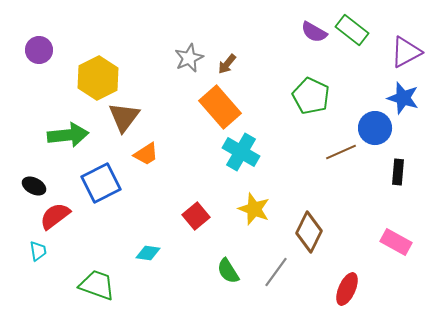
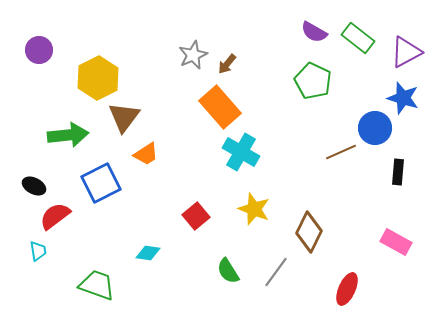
green rectangle: moved 6 px right, 8 px down
gray star: moved 4 px right, 3 px up
green pentagon: moved 2 px right, 15 px up
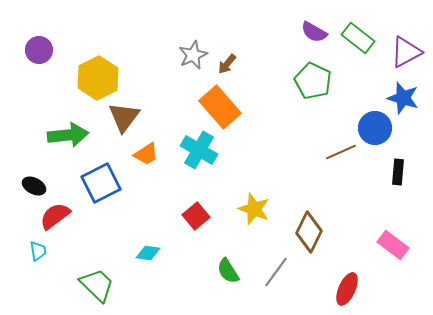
cyan cross: moved 42 px left, 2 px up
pink rectangle: moved 3 px left, 3 px down; rotated 8 degrees clockwise
green trapezoid: rotated 24 degrees clockwise
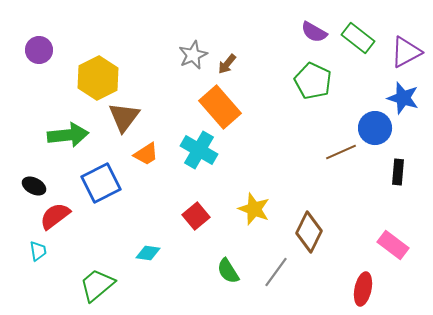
green trapezoid: rotated 84 degrees counterclockwise
red ellipse: moved 16 px right; rotated 12 degrees counterclockwise
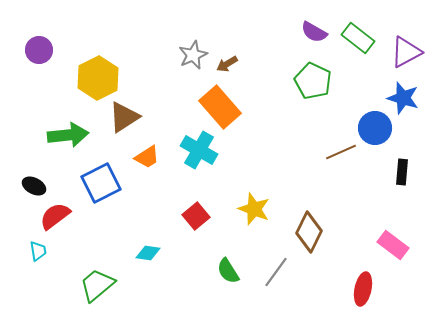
brown arrow: rotated 20 degrees clockwise
brown triangle: rotated 20 degrees clockwise
orange trapezoid: moved 1 px right, 3 px down
black rectangle: moved 4 px right
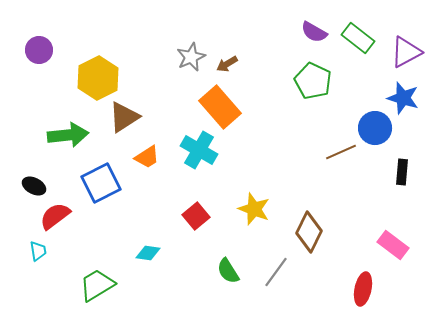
gray star: moved 2 px left, 2 px down
green trapezoid: rotated 9 degrees clockwise
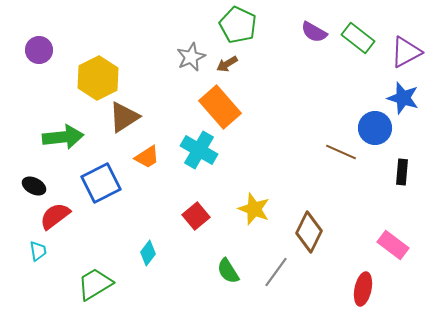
green pentagon: moved 75 px left, 56 px up
green arrow: moved 5 px left, 2 px down
brown line: rotated 48 degrees clockwise
cyan diamond: rotated 60 degrees counterclockwise
green trapezoid: moved 2 px left, 1 px up
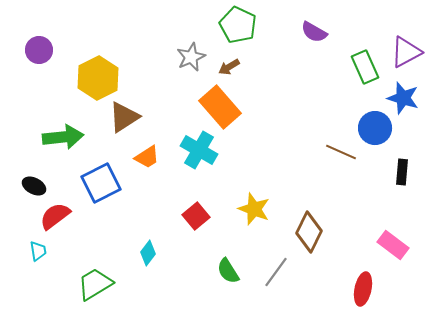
green rectangle: moved 7 px right, 29 px down; rotated 28 degrees clockwise
brown arrow: moved 2 px right, 3 px down
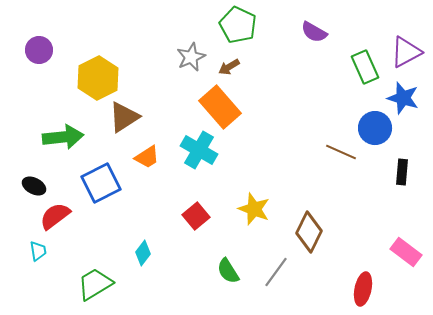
pink rectangle: moved 13 px right, 7 px down
cyan diamond: moved 5 px left
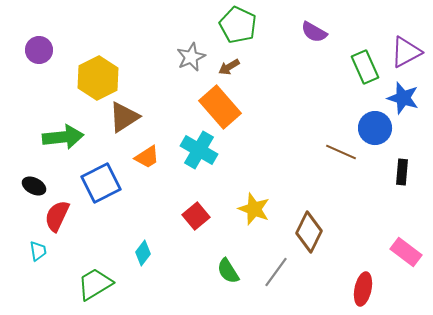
red semicircle: moved 2 px right; rotated 28 degrees counterclockwise
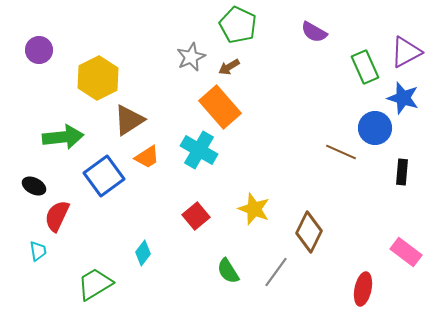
brown triangle: moved 5 px right, 3 px down
blue square: moved 3 px right, 7 px up; rotated 9 degrees counterclockwise
